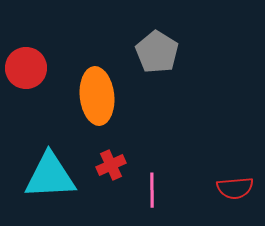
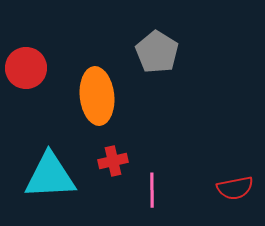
red cross: moved 2 px right, 4 px up; rotated 12 degrees clockwise
red semicircle: rotated 6 degrees counterclockwise
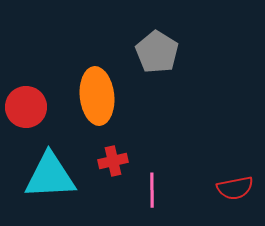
red circle: moved 39 px down
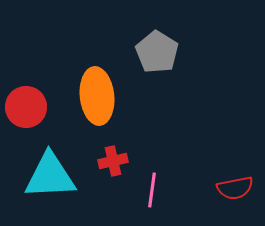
pink line: rotated 8 degrees clockwise
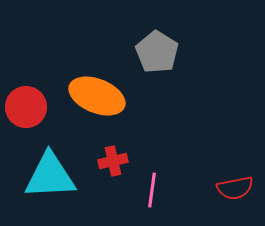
orange ellipse: rotated 62 degrees counterclockwise
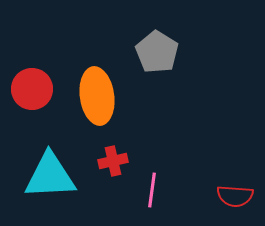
orange ellipse: rotated 60 degrees clockwise
red circle: moved 6 px right, 18 px up
red semicircle: moved 8 px down; rotated 15 degrees clockwise
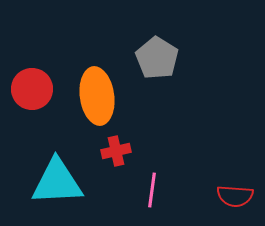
gray pentagon: moved 6 px down
red cross: moved 3 px right, 10 px up
cyan triangle: moved 7 px right, 6 px down
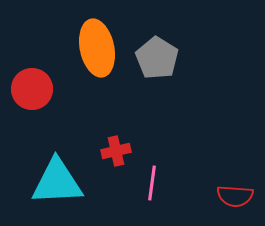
orange ellipse: moved 48 px up; rotated 4 degrees counterclockwise
pink line: moved 7 px up
